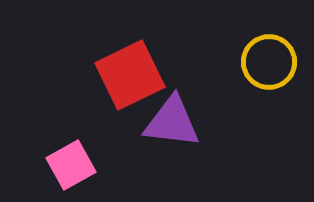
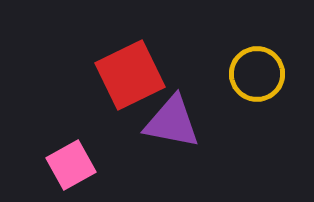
yellow circle: moved 12 px left, 12 px down
purple triangle: rotated 4 degrees clockwise
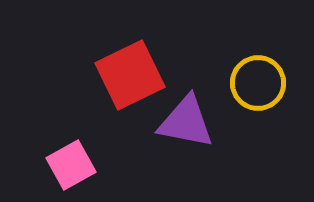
yellow circle: moved 1 px right, 9 px down
purple triangle: moved 14 px right
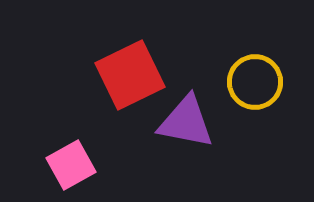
yellow circle: moved 3 px left, 1 px up
